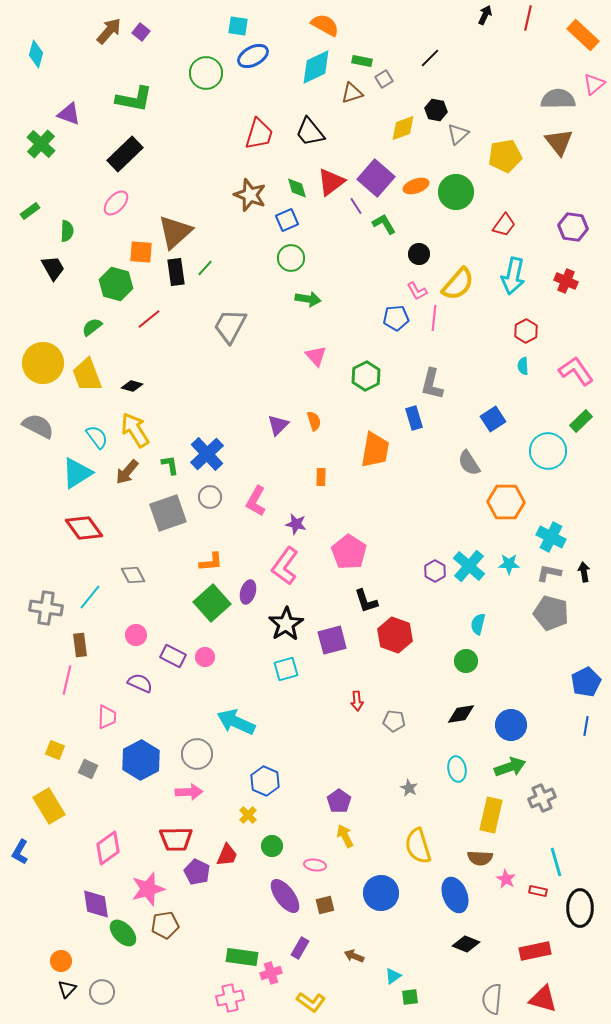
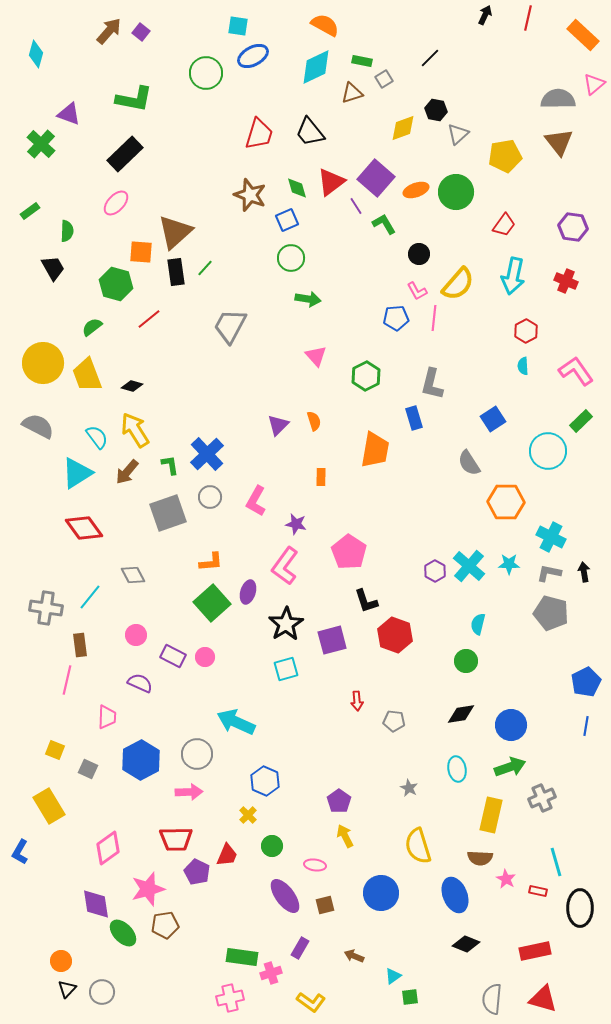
orange ellipse at (416, 186): moved 4 px down
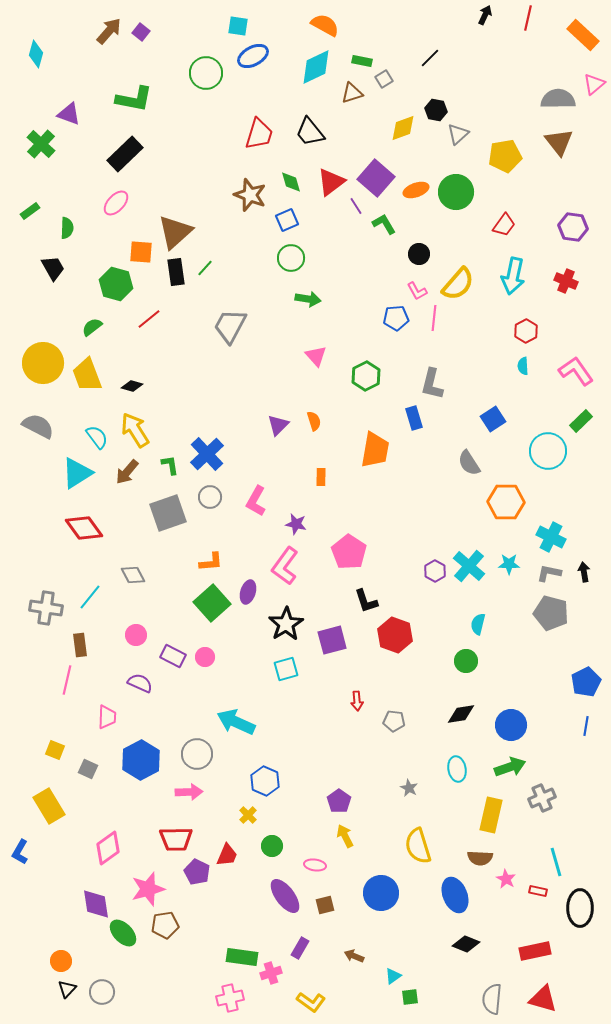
green diamond at (297, 188): moved 6 px left, 6 px up
green semicircle at (67, 231): moved 3 px up
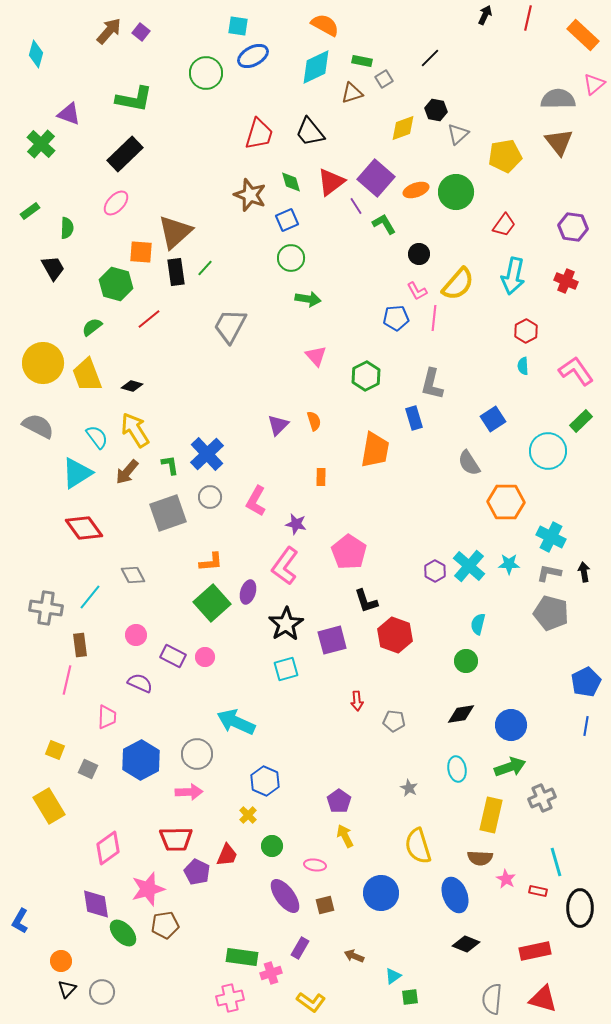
blue L-shape at (20, 852): moved 69 px down
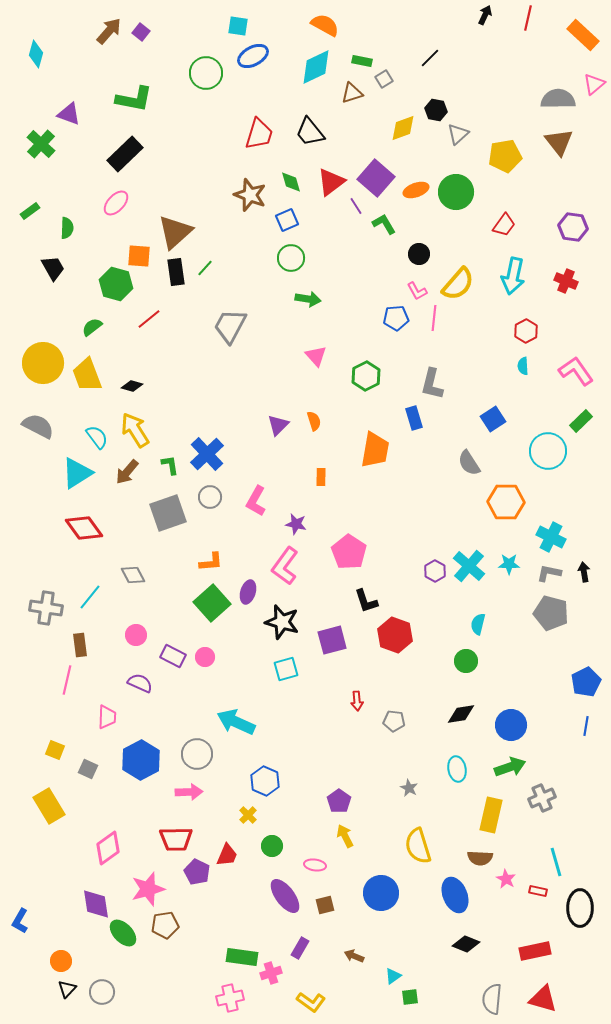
orange square at (141, 252): moved 2 px left, 4 px down
black star at (286, 624): moved 4 px left, 2 px up; rotated 24 degrees counterclockwise
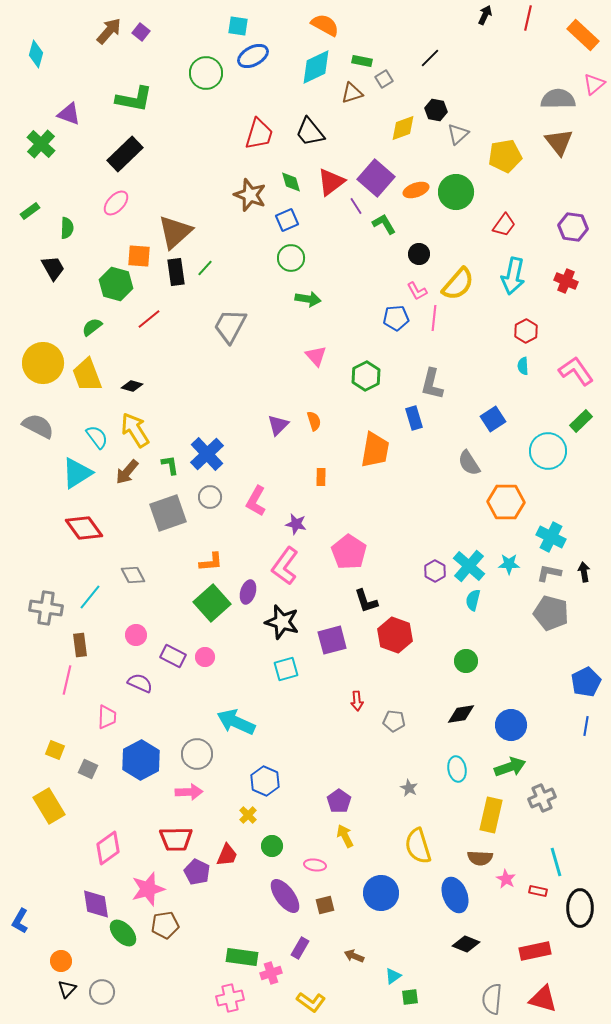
cyan semicircle at (478, 624): moved 5 px left, 24 px up
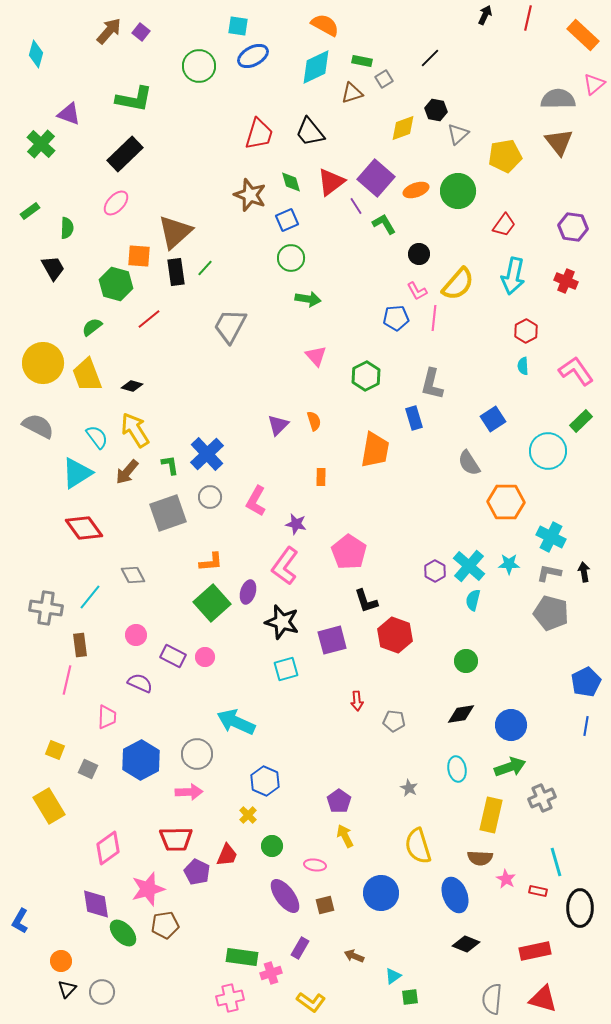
green circle at (206, 73): moved 7 px left, 7 px up
green circle at (456, 192): moved 2 px right, 1 px up
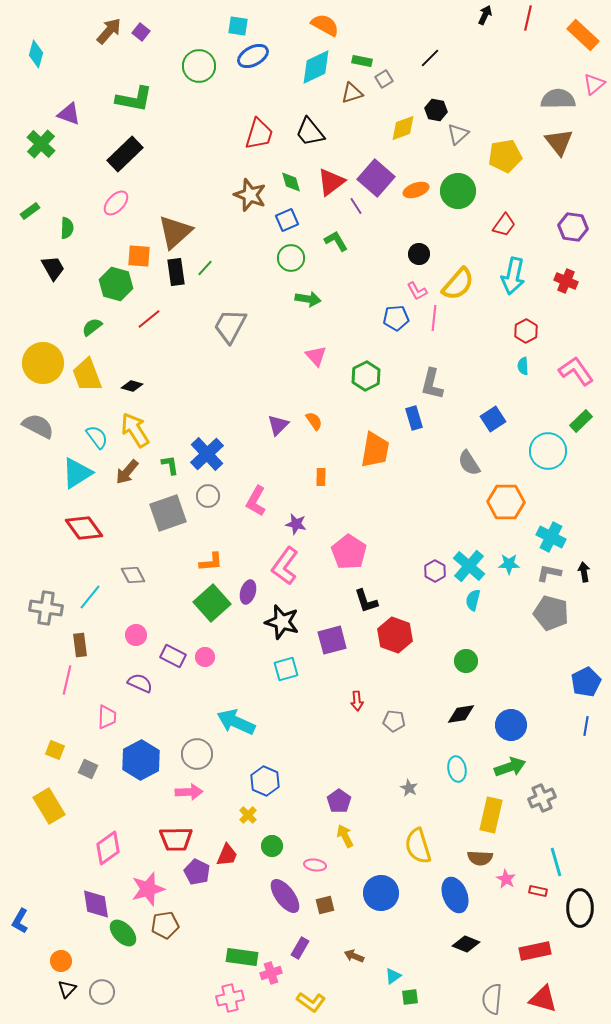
green L-shape at (384, 224): moved 48 px left, 17 px down
orange semicircle at (314, 421): rotated 18 degrees counterclockwise
gray circle at (210, 497): moved 2 px left, 1 px up
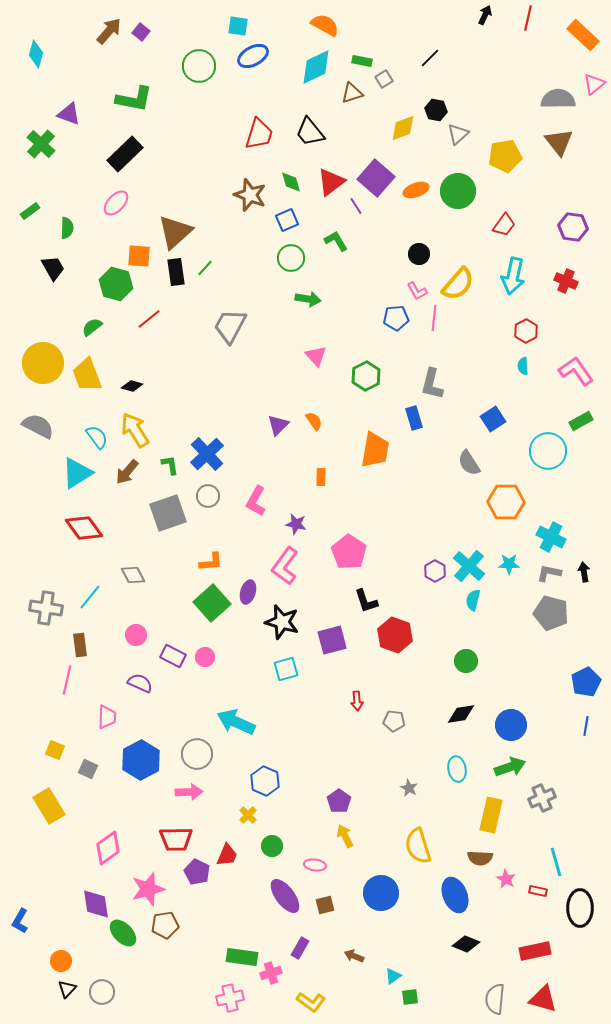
green rectangle at (581, 421): rotated 15 degrees clockwise
gray semicircle at (492, 999): moved 3 px right
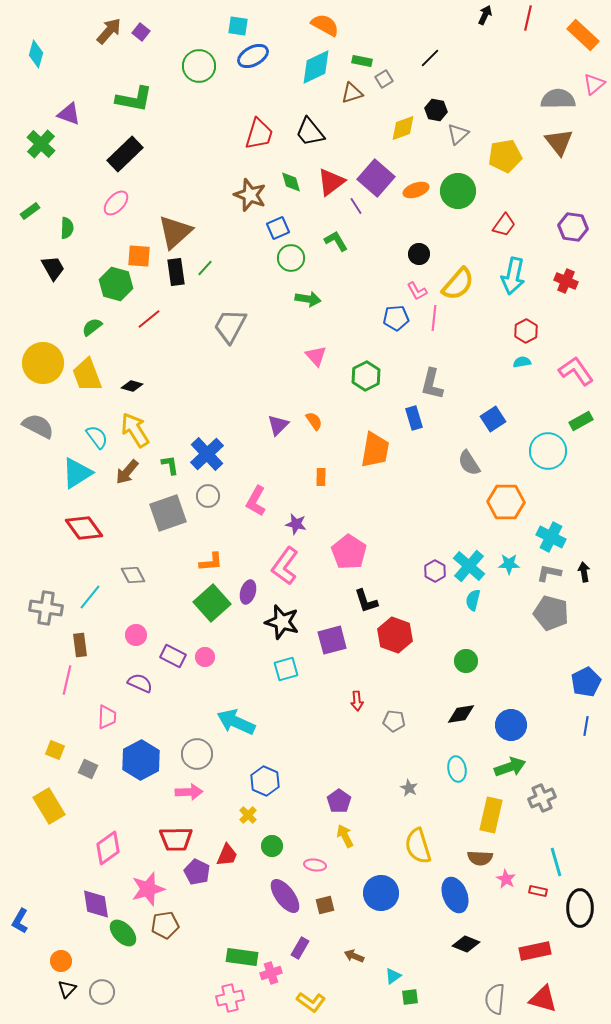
blue square at (287, 220): moved 9 px left, 8 px down
cyan semicircle at (523, 366): moved 1 px left, 4 px up; rotated 84 degrees clockwise
